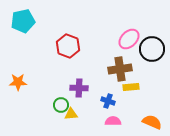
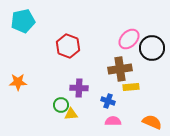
black circle: moved 1 px up
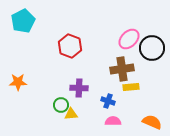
cyan pentagon: rotated 15 degrees counterclockwise
red hexagon: moved 2 px right
brown cross: moved 2 px right
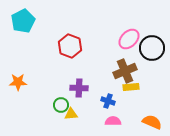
brown cross: moved 3 px right, 2 px down; rotated 15 degrees counterclockwise
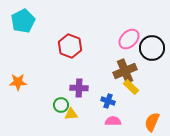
yellow rectangle: rotated 49 degrees clockwise
orange semicircle: rotated 90 degrees counterclockwise
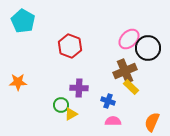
cyan pentagon: rotated 15 degrees counterclockwise
black circle: moved 4 px left
yellow triangle: rotated 24 degrees counterclockwise
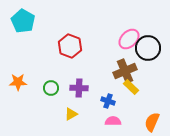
green circle: moved 10 px left, 17 px up
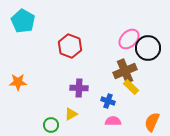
green circle: moved 37 px down
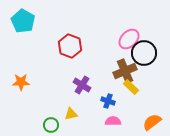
black circle: moved 4 px left, 5 px down
orange star: moved 3 px right
purple cross: moved 3 px right, 3 px up; rotated 30 degrees clockwise
yellow triangle: rotated 16 degrees clockwise
orange semicircle: rotated 30 degrees clockwise
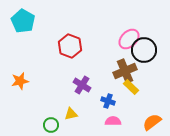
black circle: moved 3 px up
orange star: moved 1 px left, 1 px up; rotated 12 degrees counterclockwise
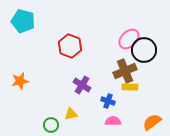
cyan pentagon: rotated 15 degrees counterclockwise
yellow rectangle: moved 1 px left; rotated 42 degrees counterclockwise
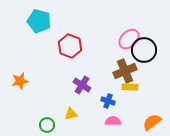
cyan pentagon: moved 16 px right
green circle: moved 4 px left
